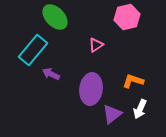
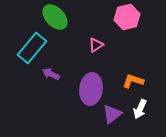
cyan rectangle: moved 1 px left, 2 px up
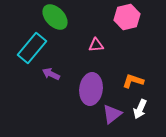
pink triangle: rotated 28 degrees clockwise
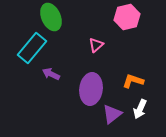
green ellipse: moved 4 px left; rotated 20 degrees clockwise
pink triangle: rotated 35 degrees counterclockwise
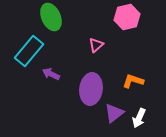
cyan rectangle: moved 3 px left, 3 px down
white arrow: moved 1 px left, 9 px down
purple triangle: moved 2 px right, 1 px up
